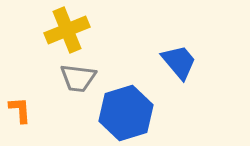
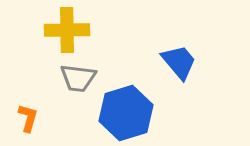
yellow cross: rotated 21 degrees clockwise
orange L-shape: moved 8 px right, 8 px down; rotated 20 degrees clockwise
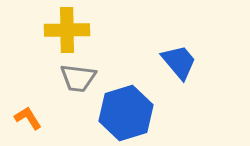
orange L-shape: rotated 48 degrees counterclockwise
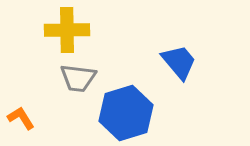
orange L-shape: moved 7 px left
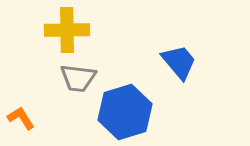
blue hexagon: moved 1 px left, 1 px up
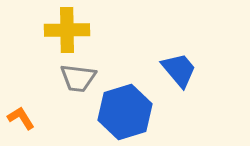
blue trapezoid: moved 8 px down
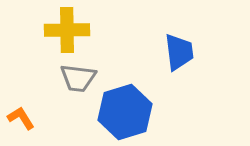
blue trapezoid: moved 18 px up; rotated 33 degrees clockwise
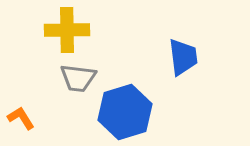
blue trapezoid: moved 4 px right, 5 px down
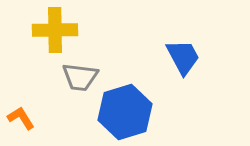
yellow cross: moved 12 px left
blue trapezoid: rotated 21 degrees counterclockwise
gray trapezoid: moved 2 px right, 1 px up
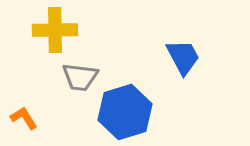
orange L-shape: moved 3 px right
